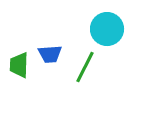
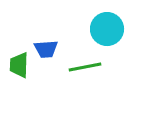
blue trapezoid: moved 4 px left, 5 px up
green line: rotated 52 degrees clockwise
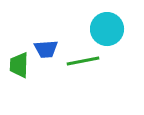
green line: moved 2 px left, 6 px up
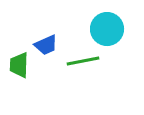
blue trapezoid: moved 4 px up; rotated 20 degrees counterclockwise
